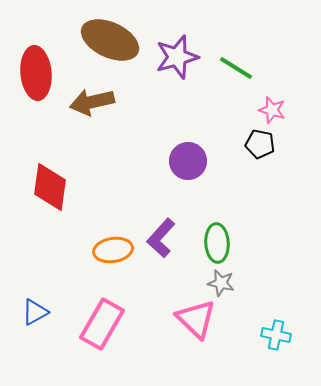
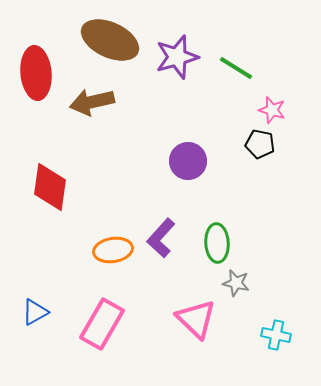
gray star: moved 15 px right
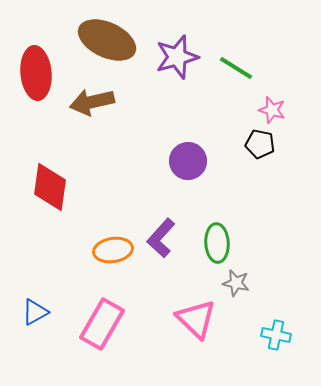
brown ellipse: moved 3 px left
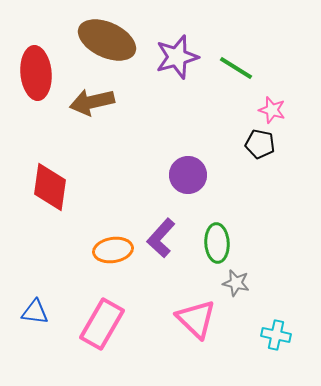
purple circle: moved 14 px down
blue triangle: rotated 36 degrees clockwise
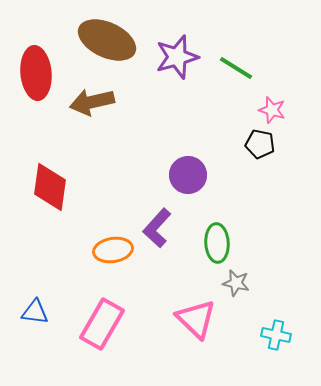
purple L-shape: moved 4 px left, 10 px up
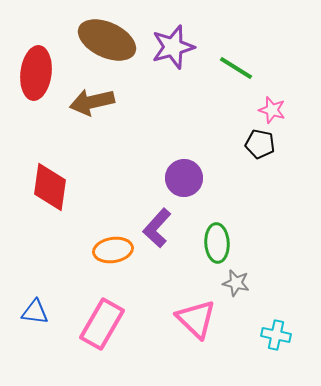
purple star: moved 4 px left, 10 px up
red ellipse: rotated 12 degrees clockwise
purple circle: moved 4 px left, 3 px down
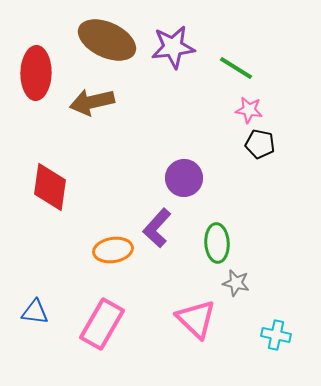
purple star: rotated 9 degrees clockwise
red ellipse: rotated 6 degrees counterclockwise
pink star: moved 23 px left; rotated 8 degrees counterclockwise
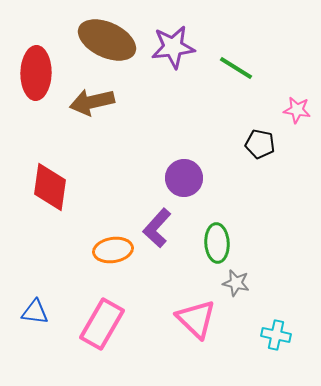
pink star: moved 48 px right
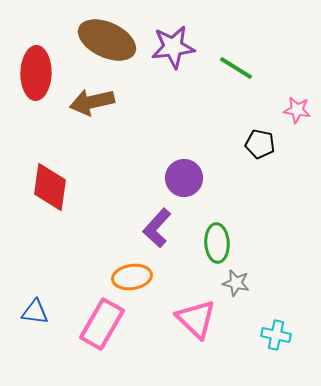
orange ellipse: moved 19 px right, 27 px down
